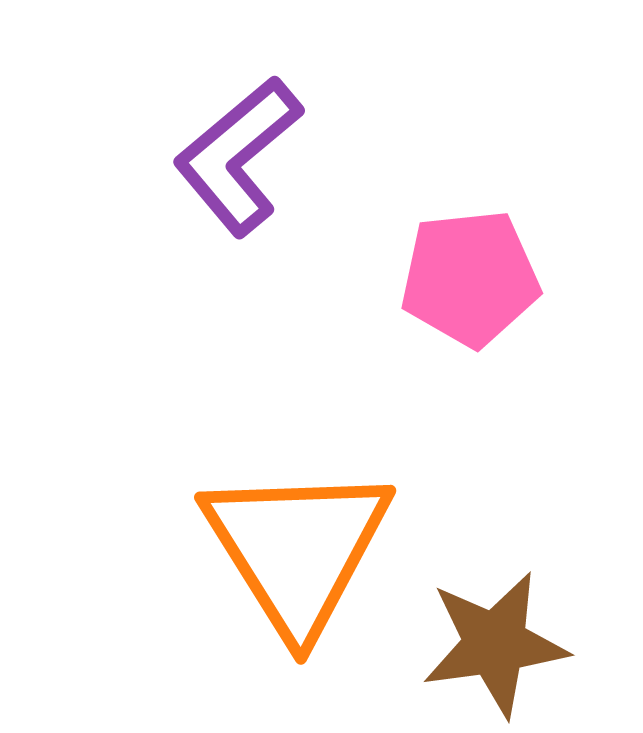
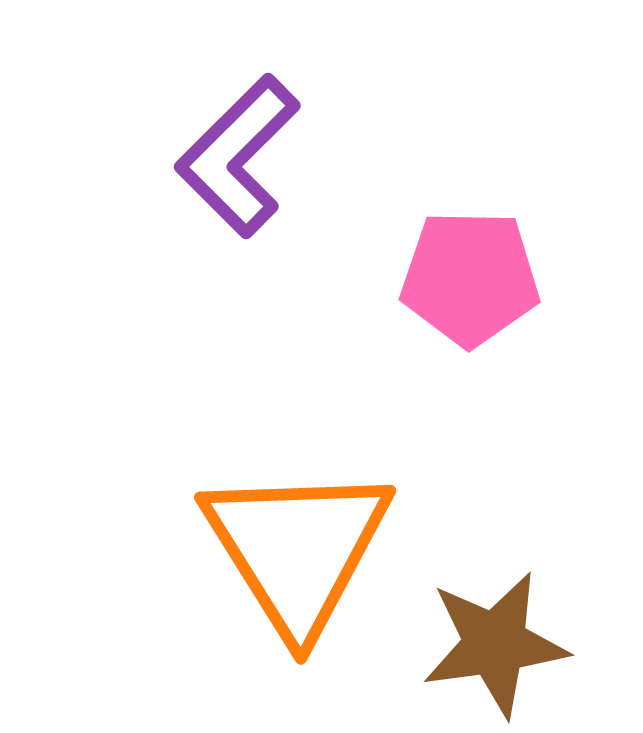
purple L-shape: rotated 5 degrees counterclockwise
pink pentagon: rotated 7 degrees clockwise
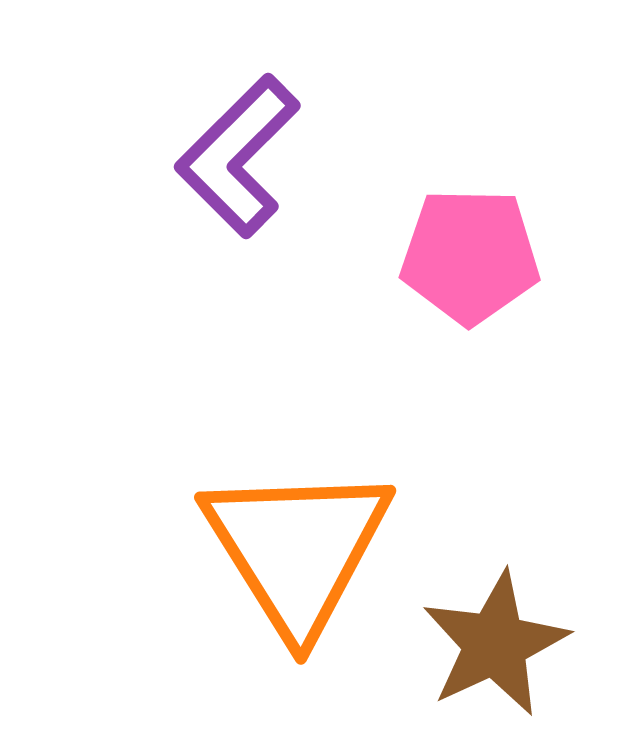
pink pentagon: moved 22 px up
brown star: rotated 17 degrees counterclockwise
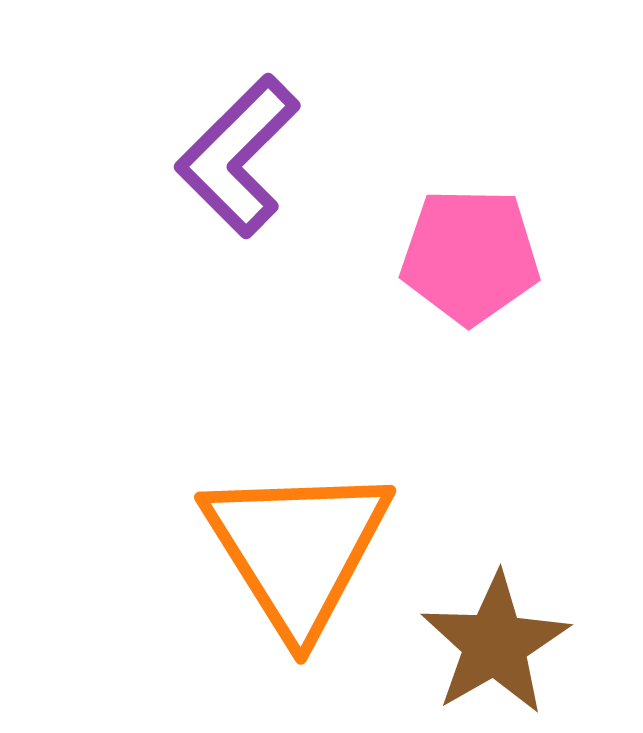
brown star: rotated 5 degrees counterclockwise
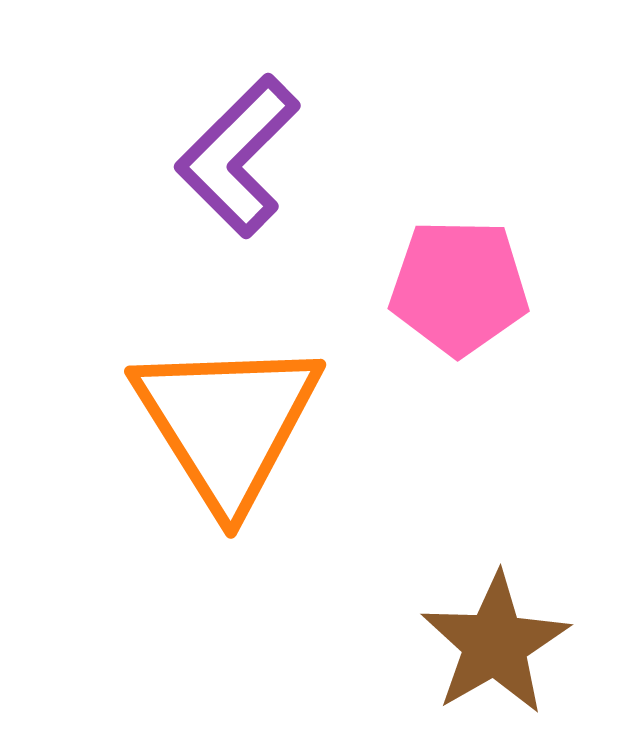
pink pentagon: moved 11 px left, 31 px down
orange triangle: moved 70 px left, 126 px up
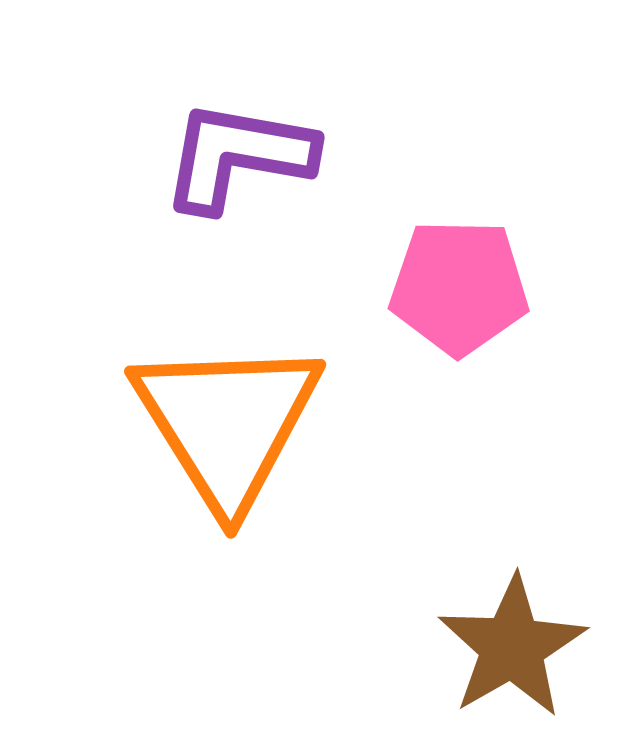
purple L-shape: rotated 55 degrees clockwise
brown star: moved 17 px right, 3 px down
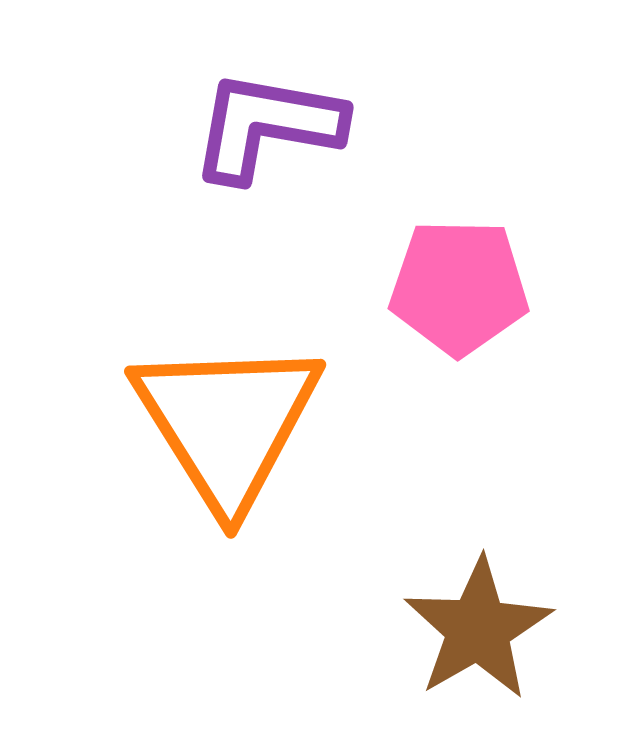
purple L-shape: moved 29 px right, 30 px up
brown star: moved 34 px left, 18 px up
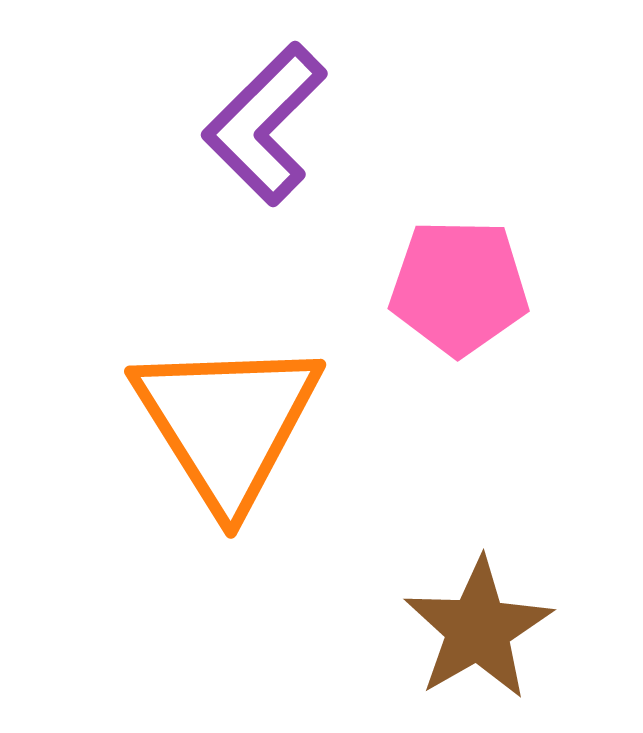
purple L-shape: moved 2 px left, 2 px up; rotated 55 degrees counterclockwise
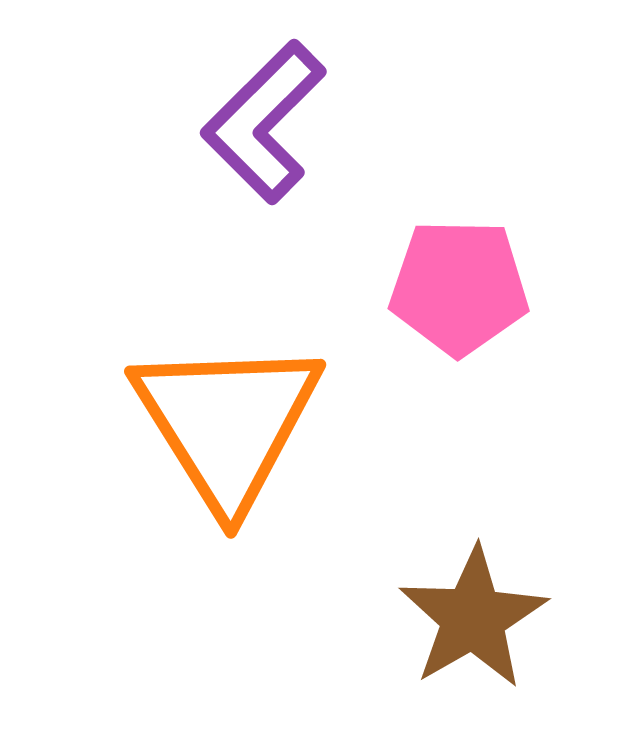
purple L-shape: moved 1 px left, 2 px up
brown star: moved 5 px left, 11 px up
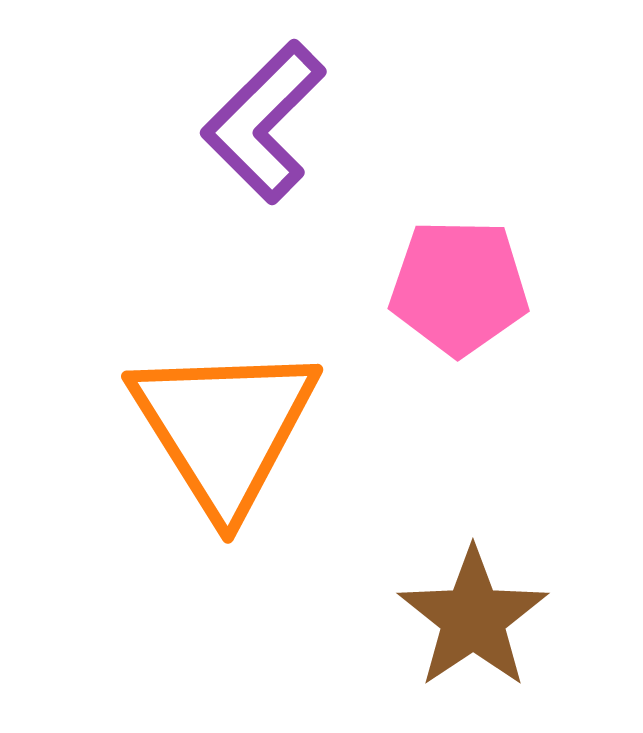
orange triangle: moved 3 px left, 5 px down
brown star: rotated 4 degrees counterclockwise
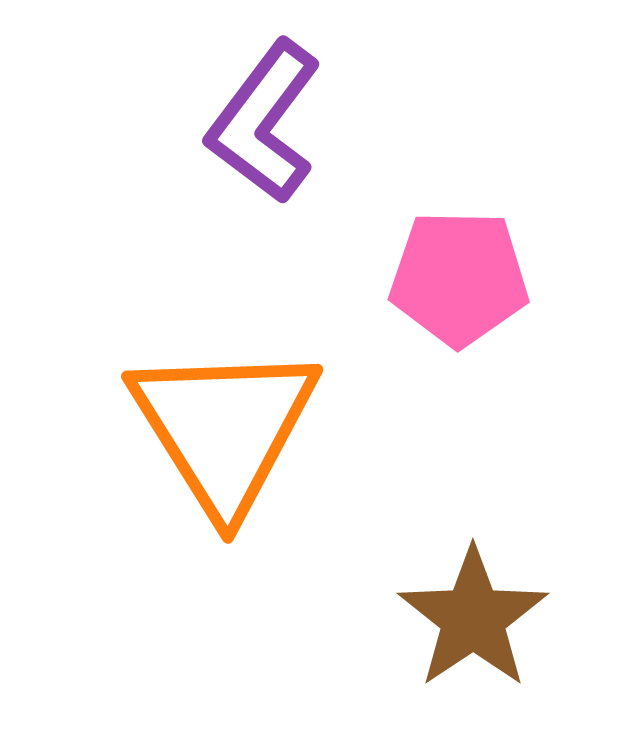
purple L-shape: rotated 8 degrees counterclockwise
pink pentagon: moved 9 px up
